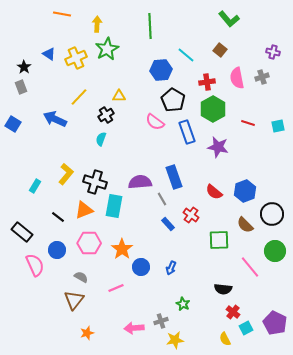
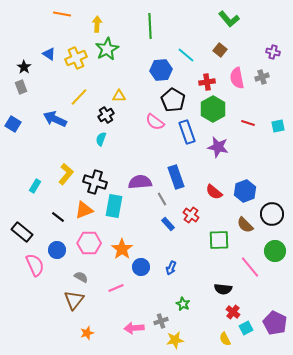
blue rectangle at (174, 177): moved 2 px right
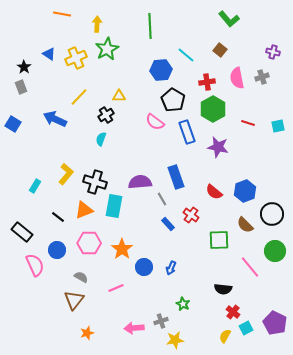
blue circle at (141, 267): moved 3 px right
yellow semicircle at (225, 339): moved 3 px up; rotated 56 degrees clockwise
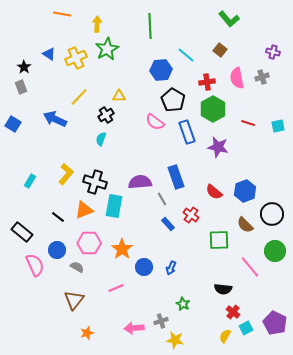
cyan rectangle at (35, 186): moved 5 px left, 5 px up
gray semicircle at (81, 277): moved 4 px left, 10 px up
yellow star at (175, 340): rotated 18 degrees clockwise
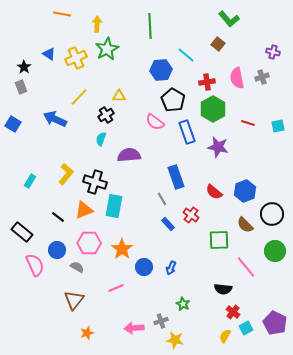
brown square at (220, 50): moved 2 px left, 6 px up
purple semicircle at (140, 182): moved 11 px left, 27 px up
pink line at (250, 267): moved 4 px left
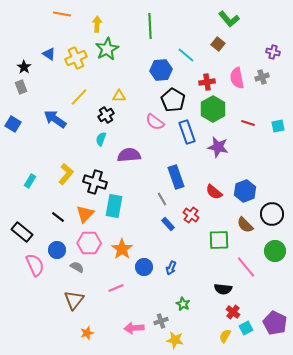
blue arrow at (55, 119): rotated 10 degrees clockwise
orange triangle at (84, 210): moved 1 px right, 4 px down; rotated 24 degrees counterclockwise
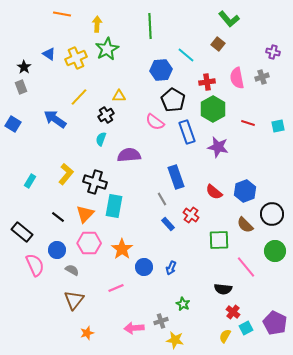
gray semicircle at (77, 267): moved 5 px left, 3 px down
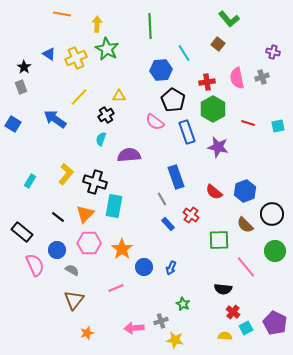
green star at (107, 49): rotated 15 degrees counterclockwise
cyan line at (186, 55): moved 2 px left, 2 px up; rotated 18 degrees clockwise
yellow semicircle at (225, 336): rotated 64 degrees clockwise
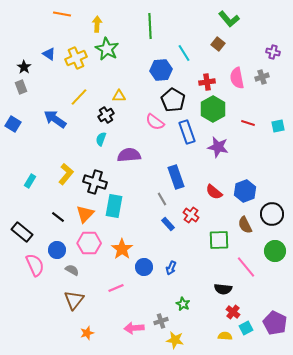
brown semicircle at (245, 225): rotated 18 degrees clockwise
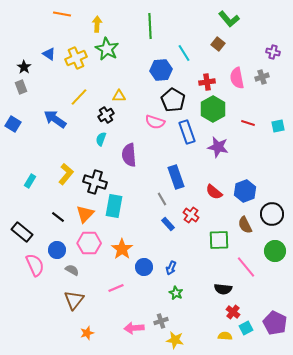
pink semicircle at (155, 122): rotated 18 degrees counterclockwise
purple semicircle at (129, 155): rotated 90 degrees counterclockwise
green star at (183, 304): moved 7 px left, 11 px up
